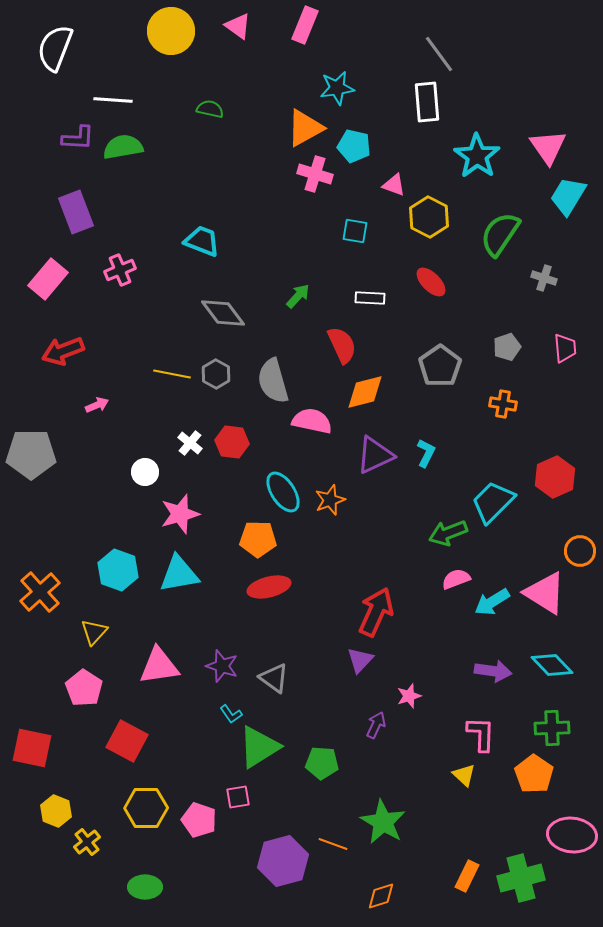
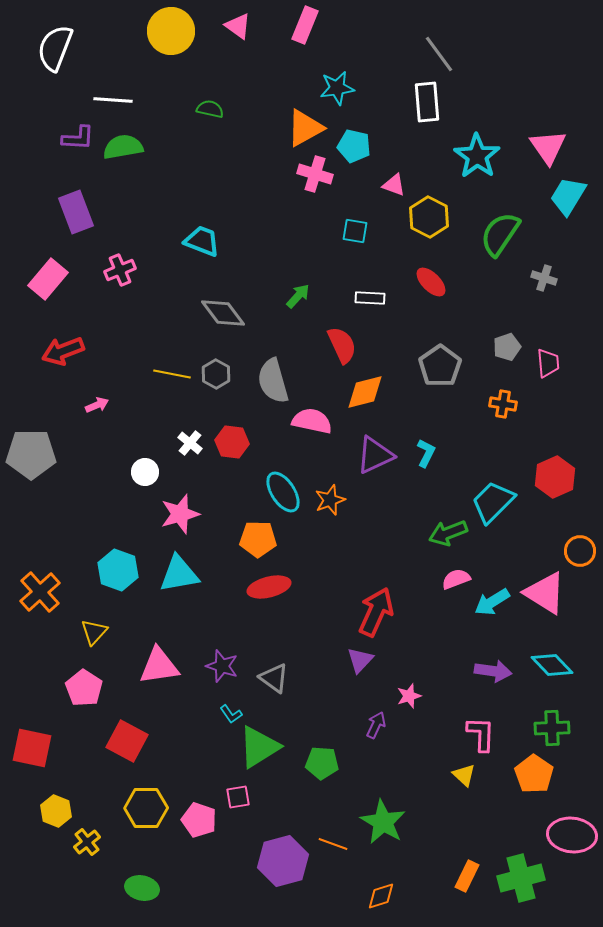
pink trapezoid at (565, 348): moved 17 px left, 15 px down
green ellipse at (145, 887): moved 3 px left, 1 px down; rotated 12 degrees clockwise
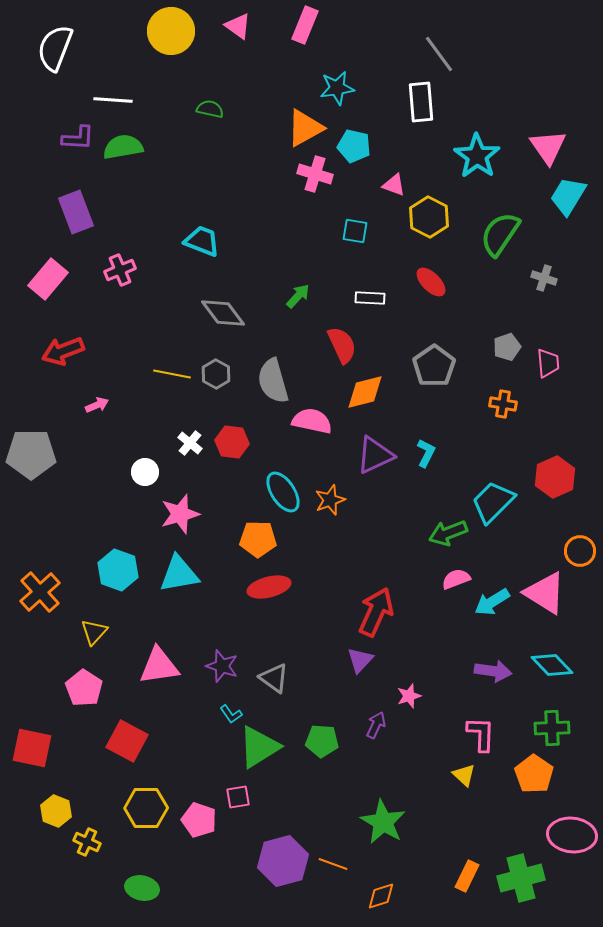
white rectangle at (427, 102): moved 6 px left
gray pentagon at (440, 366): moved 6 px left
green pentagon at (322, 763): moved 22 px up
yellow cross at (87, 842): rotated 28 degrees counterclockwise
orange line at (333, 844): moved 20 px down
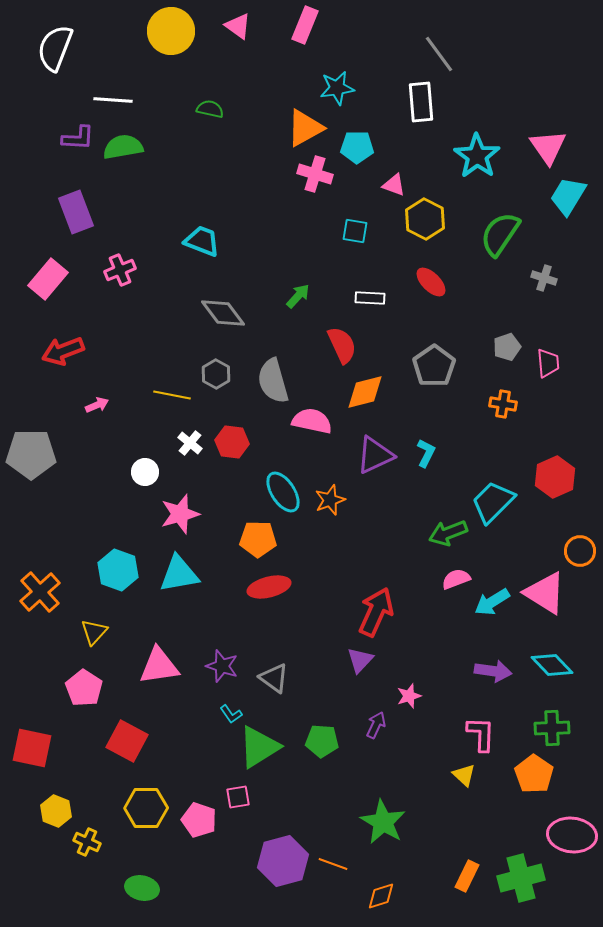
cyan pentagon at (354, 146): moved 3 px right, 1 px down; rotated 12 degrees counterclockwise
yellow hexagon at (429, 217): moved 4 px left, 2 px down
yellow line at (172, 374): moved 21 px down
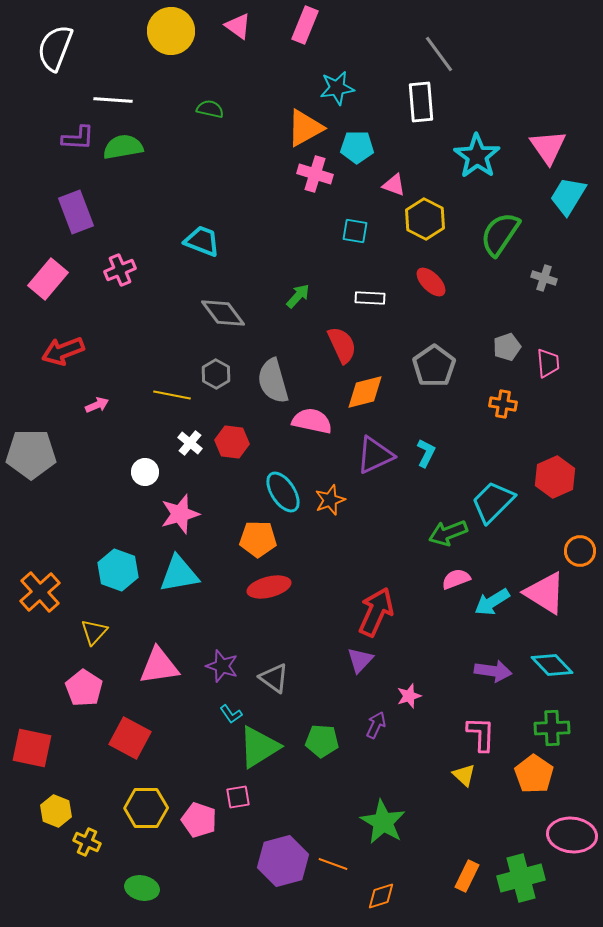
red square at (127, 741): moved 3 px right, 3 px up
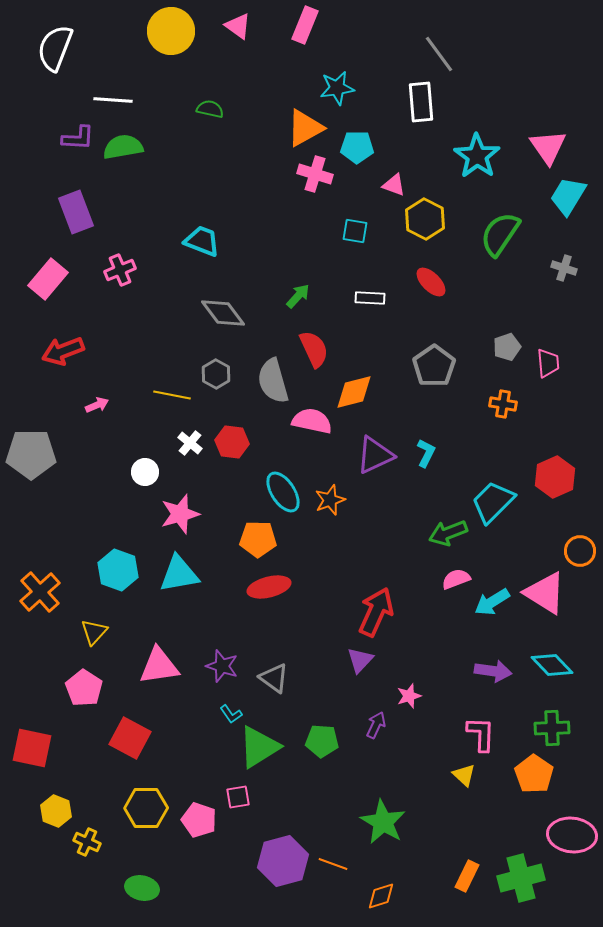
gray cross at (544, 278): moved 20 px right, 10 px up
red semicircle at (342, 345): moved 28 px left, 4 px down
orange diamond at (365, 392): moved 11 px left
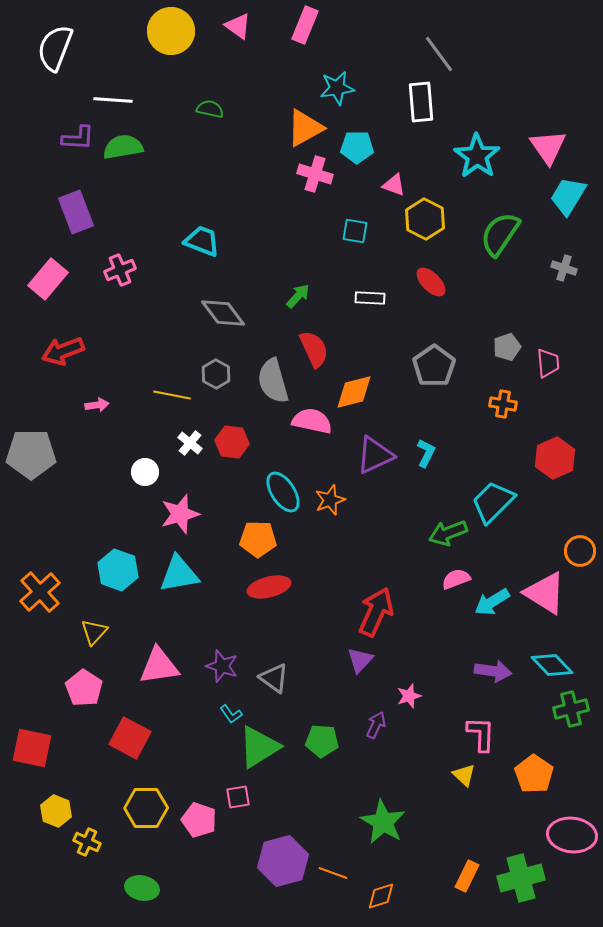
pink arrow at (97, 405): rotated 15 degrees clockwise
red hexagon at (555, 477): moved 19 px up
green cross at (552, 728): moved 19 px right, 19 px up; rotated 12 degrees counterclockwise
orange line at (333, 864): moved 9 px down
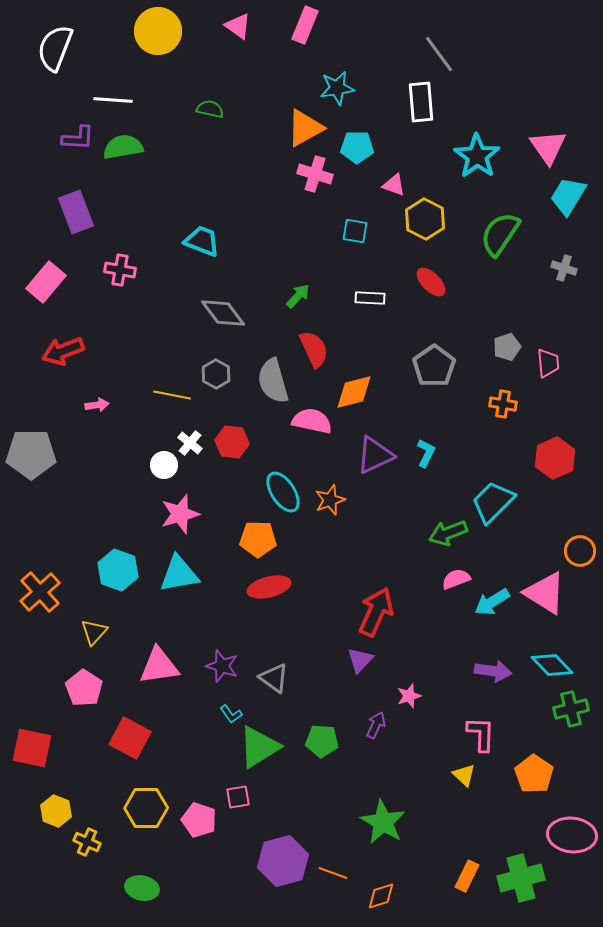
yellow circle at (171, 31): moved 13 px left
pink cross at (120, 270): rotated 32 degrees clockwise
pink rectangle at (48, 279): moved 2 px left, 3 px down
white circle at (145, 472): moved 19 px right, 7 px up
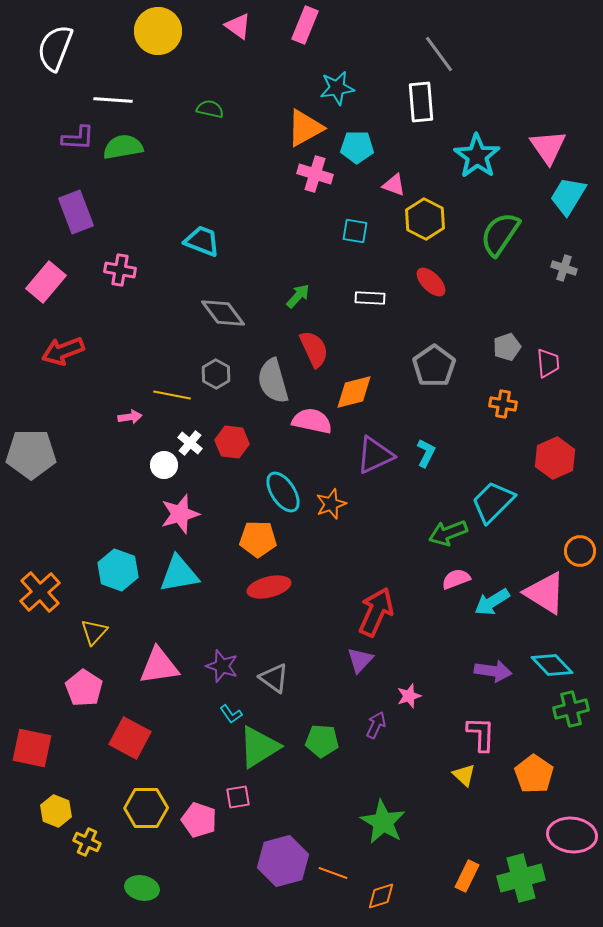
pink arrow at (97, 405): moved 33 px right, 12 px down
orange star at (330, 500): moved 1 px right, 4 px down
